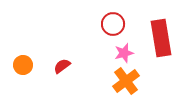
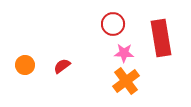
pink star: rotated 18 degrees clockwise
orange circle: moved 2 px right
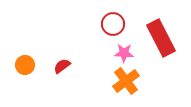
red rectangle: rotated 18 degrees counterclockwise
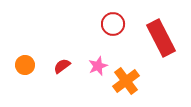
pink star: moved 26 px left, 13 px down; rotated 24 degrees counterclockwise
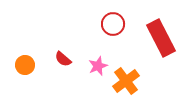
red semicircle: moved 1 px right, 7 px up; rotated 102 degrees counterclockwise
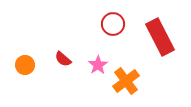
red rectangle: moved 1 px left, 1 px up
pink star: moved 1 px up; rotated 12 degrees counterclockwise
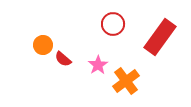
red rectangle: rotated 63 degrees clockwise
orange circle: moved 18 px right, 20 px up
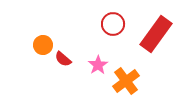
red rectangle: moved 4 px left, 3 px up
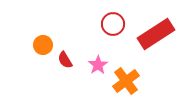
red rectangle: rotated 21 degrees clockwise
red semicircle: moved 2 px right, 1 px down; rotated 18 degrees clockwise
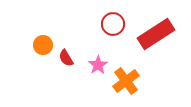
red semicircle: moved 1 px right, 2 px up
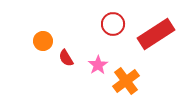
orange circle: moved 4 px up
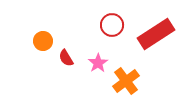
red circle: moved 1 px left, 1 px down
pink star: moved 2 px up
